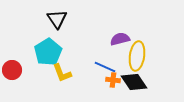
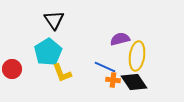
black triangle: moved 3 px left, 1 px down
red circle: moved 1 px up
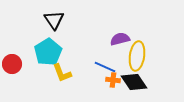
red circle: moved 5 px up
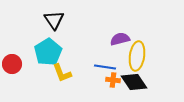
blue line: rotated 15 degrees counterclockwise
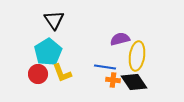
red circle: moved 26 px right, 10 px down
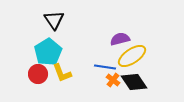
yellow ellipse: moved 5 px left; rotated 48 degrees clockwise
orange cross: rotated 32 degrees clockwise
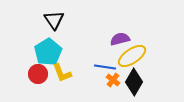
black diamond: rotated 64 degrees clockwise
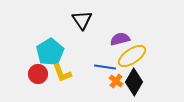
black triangle: moved 28 px right
cyan pentagon: moved 2 px right
orange cross: moved 3 px right, 1 px down
